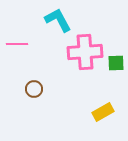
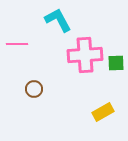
pink cross: moved 3 px down
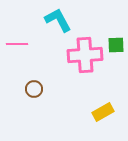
green square: moved 18 px up
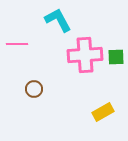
green square: moved 12 px down
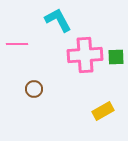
yellow rectangle: moved 1 px up
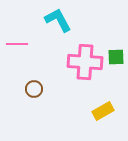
pink cross: moved 7 px down; rotated 8 degrees clockwise
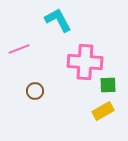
pink line: moved 2 px right, 5 px down; rotated 20 degrees counterclockwise
green square: moved 8 px left, 28 px down
brown circle: moved 1 px right, 2 px down
